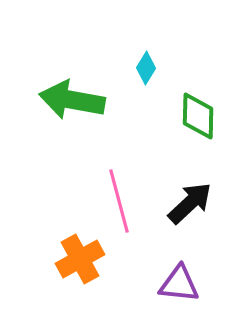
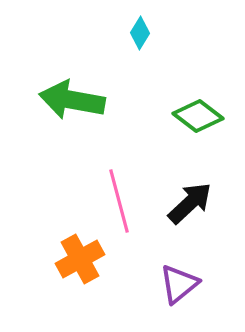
cyan diamond: moved 6 px left, 35 px up
green diamond: rotated 54 degrees counterclockwise
purple triangle: rotated 45 degrees counterclockwise
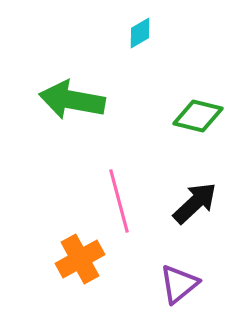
cyan diamond: rotated 28 degrees clockwise
green diamond: rotated 24 degrees counterclockwise
black arrow: moved 5 px right
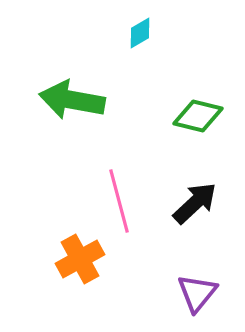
purple triangle: moved 18 px right, 9 px down; rotated 12 degrees counterclockwise
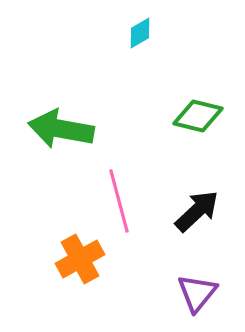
green arrow: moved 11 px left, 29 px down
black arrow: moved 2 px right, 8 px down
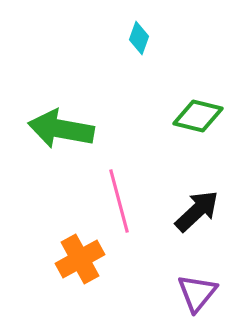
cyan diamond: moved 1 px left, 5 px down; rotated 40 degrees counterclockwise
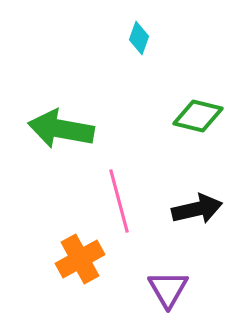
black arrow: moved 2 px up; rotated 30 degrees clockwise
purple triangle: moved 29 px left, 4 px up; rotated 9 degrees counterclockwise
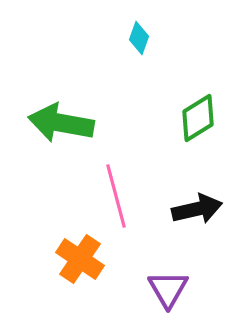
green diamond: moved 2 px down; rotated 45 degrees counterclockwise
green arrow: moved 6 px up
pink line: moved 3 px left, 5 px up
orange cross: rotated 27 degrees counterclockwise
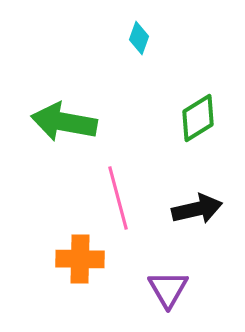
green arrow: moved 3 px right, 1 px up
pink line: moved 2 px right, 2 px down
orange cross: rotated 33 degrees counterclockwise
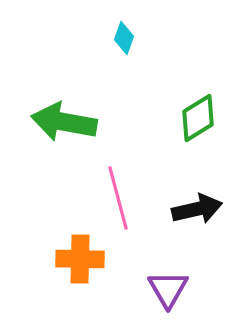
cyan diamond: moved 15 px left
